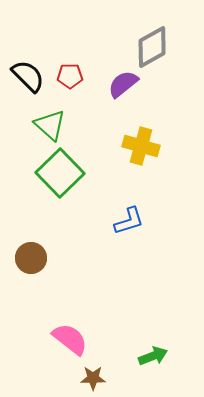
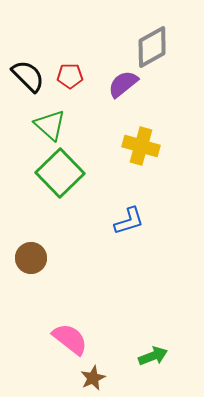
brown star: rotated 25 degrees counterclockwise
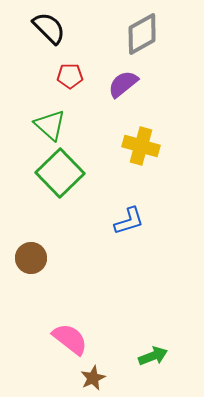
gray diamond: moved 10 px left, 13 px up
black semicircle: moved 21 px right, 48 px up
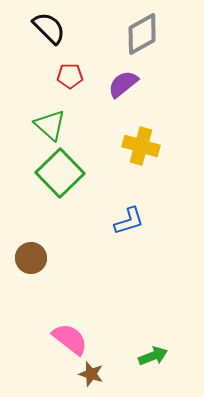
brown star: moved 2 px left, 4 px up; rotated 30 degrees counterclockwise
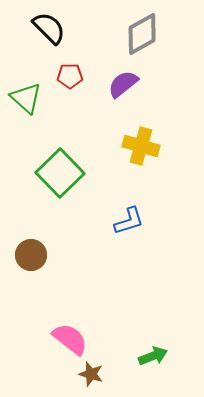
green triangle: moved 24 px left, 27 px up
brown circle: moved 3 px up
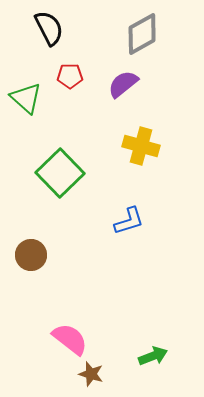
black semicircle: rotated 18 degrees clockwise
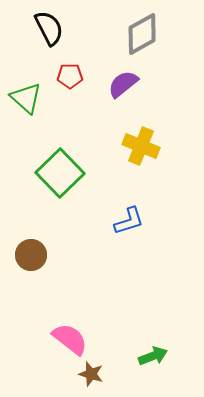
yellow cross: rotated 6 degrees clockwise
